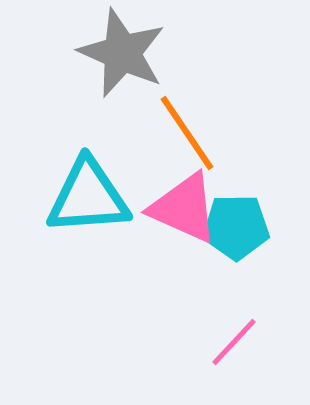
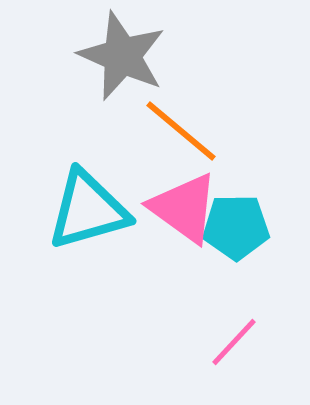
gray star: moved 3 px down
orange line: moved 6 px left, 2 px up; rotated 16 degrees counterclockwise
cyan triangle: moved 13 px down; rotated 12 degrees counterclockwise
pink triangle: rotated 12 degrees clockwise
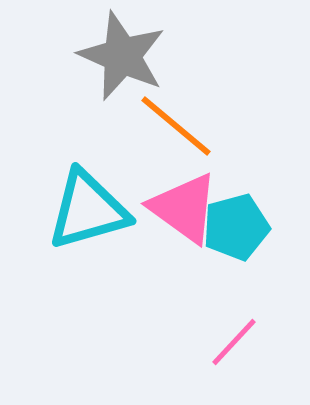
orange line: moved 5 px left, 5 px up
cyan pentagon: rotated 14 degrees counterclockwise
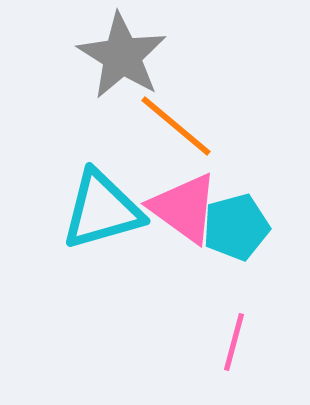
gray star: rotated 8 degrees clockwise
cyan triangle: moved 14 px right
pink line: rotated 28 degrees counterclockwise
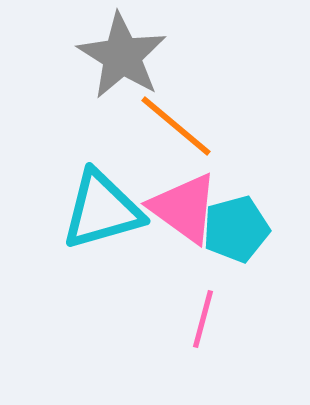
cyan pentagon: moved 2 px down
pink line: moved 31 px left, 23 px up
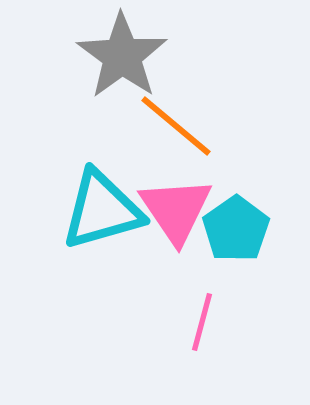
gray star: rotated 4 degrees clockwise
pink triangle: moved 8 px left, 2 px down; rotated 20 degrees clockwise
cyan pentagon: rotated 20 degrees counterclockwise
pink line: moved 1 px left, 3 px down
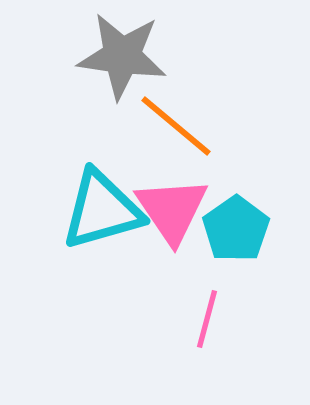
gray star: rotated 28 degrees counterclockwise
pink triangle: moved 4 px left
pink line: moved 5 px right, 3 px up
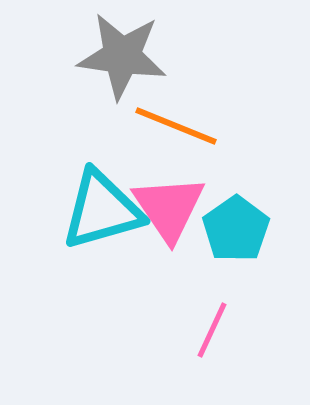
orange line: rotated 18 degrees counterclockwise
pink triangle: moved 3 px left, 2 px up
pink line: moved 5 px right, 11 px down; rotated 10 degrees clockwise
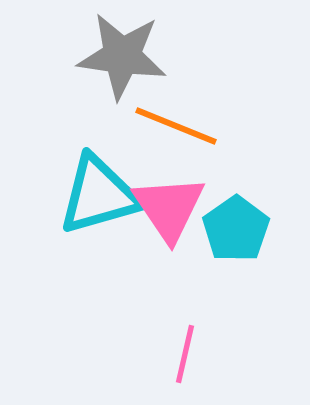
cyan triangle: moved 3 px left, 15 px up
pink line: moved 27 px left, 24 px down; rotated 12 degrees counterclockwise
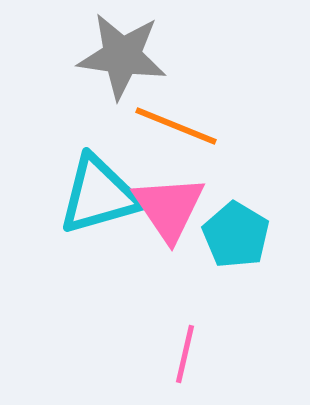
cyan pentagon: moved 6 px down; rotated 6 degrees counterclockwise
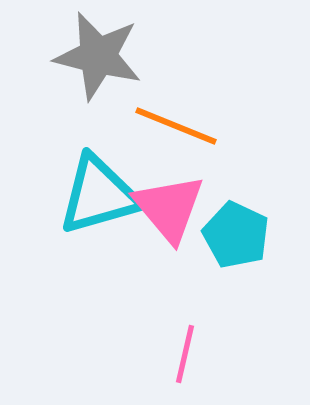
gray star: moved 24 px left; rotated 6 degrees clockwise
pink triangle: rotated 6 degrees counterclockwise
cyan pentagon: rotated 6 degrees counterclockwise
